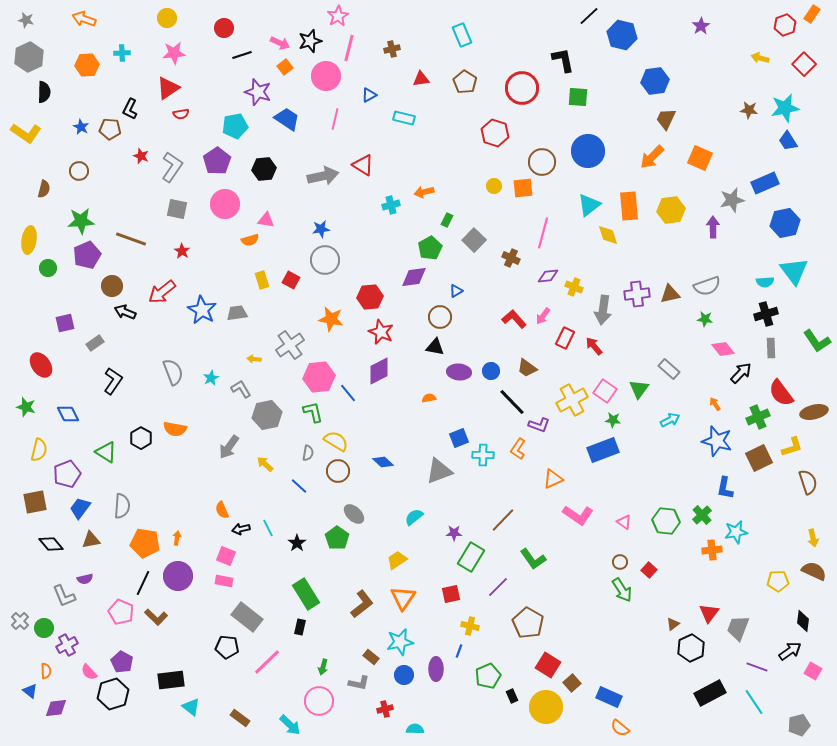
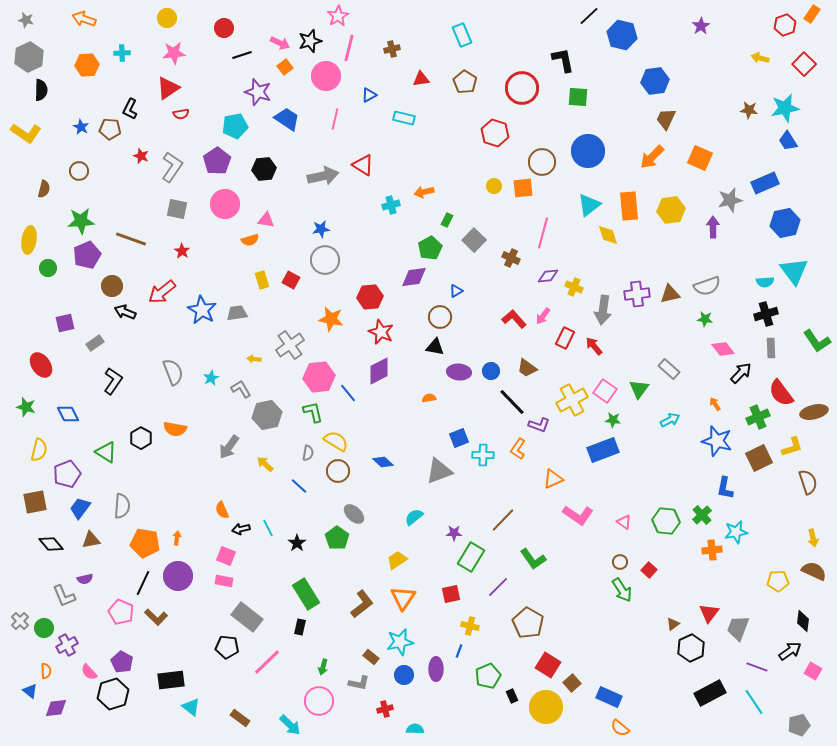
black semicircle at (44, 92): moved 3 px left, 2 px up
gray star at (732, 200): moved 2 px left
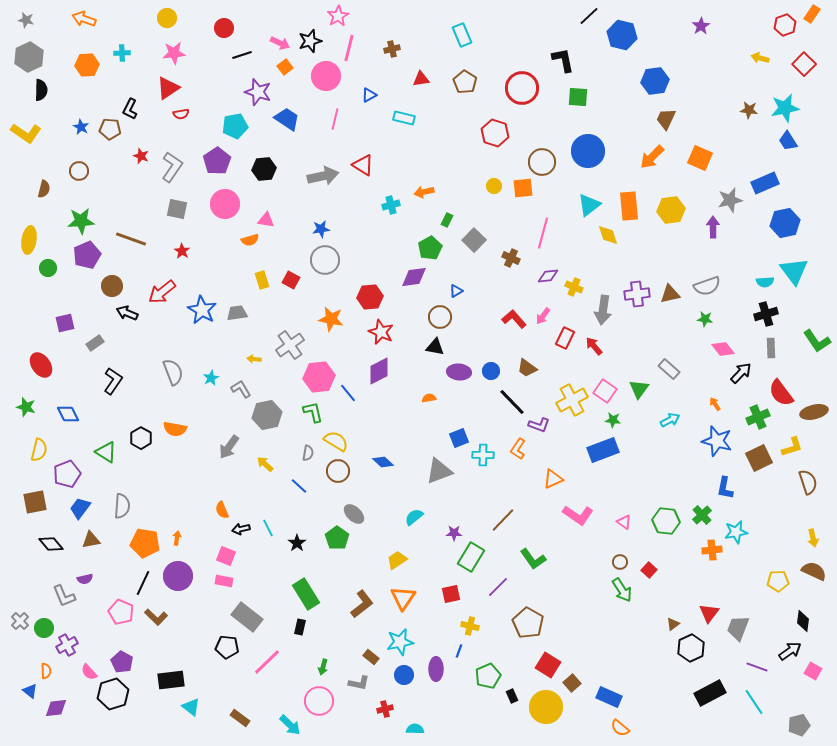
black arrow at (125, 312): moved 2 px right, 1 px down
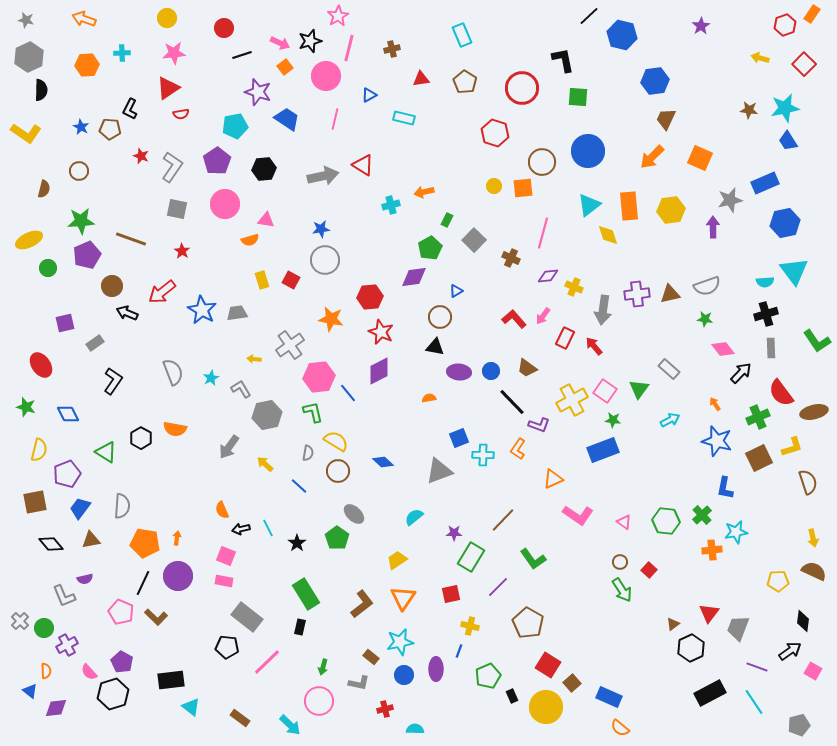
yellow ellipse at (29, 240): rotated 56 degrees clockwise
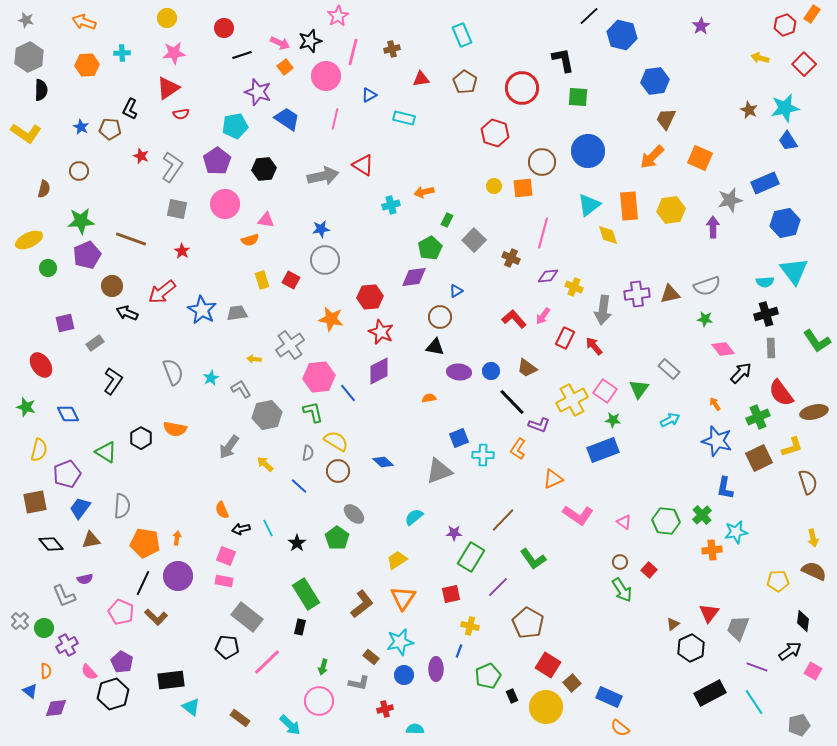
orange arrow at (84, 19): moved 3 px down
pink line at (349, 48): moved 4 px right, 4 px down
brown star at (749, 110): rotated 18 degrees clockwise
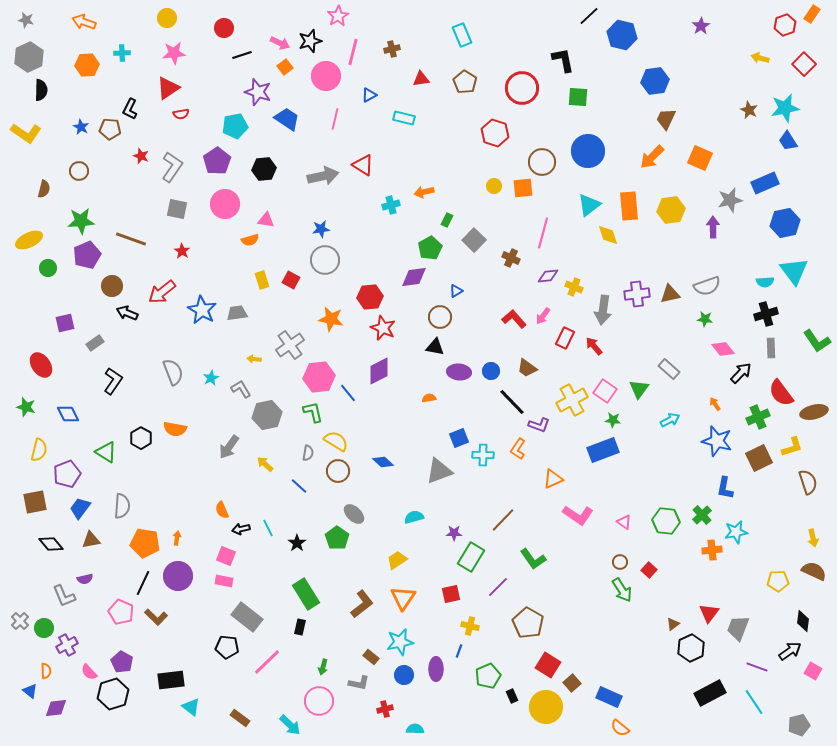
red star at (381, 332): moved 2 px right, 4 px up
cyan semicircle at (414, 517): rotated 24 degrees clockwise
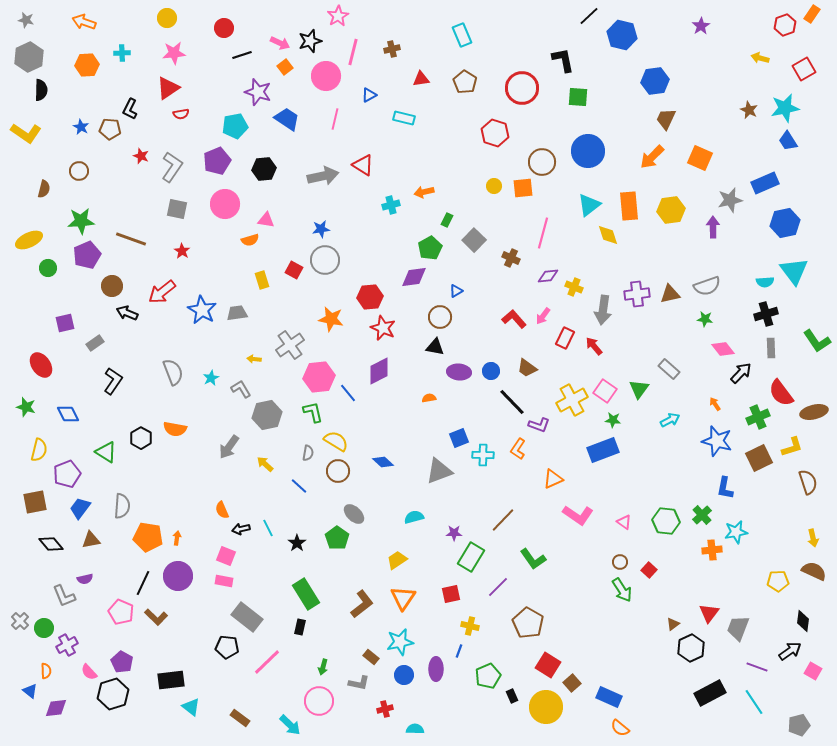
red square at (804, 64): moved 5 px down; rotated 15 degrees clockwise
purple pentagon at (217, 161): rotated 12 degrees clockwise
red square at (291, 280): moved 3 px right, 10 px up
orange pentagon at (145, 543): moved 3 px right, 6 px up
